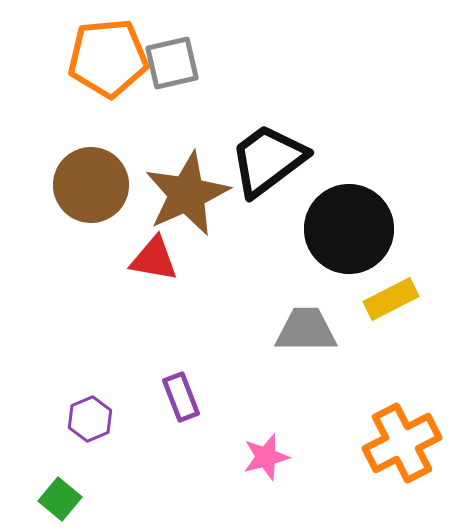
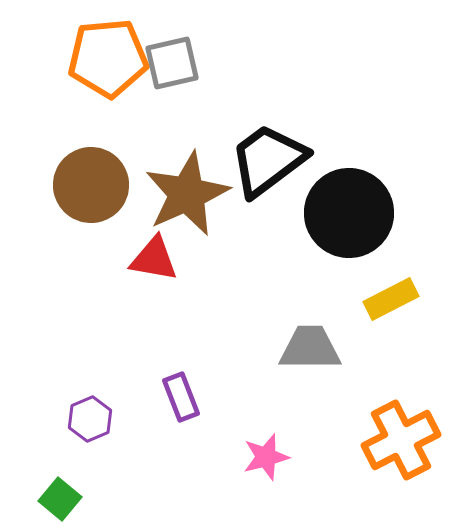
black circle: moved 16 px up
gray trapezoid: moved 4 px right, 18 px down
orange cross: moved 1 px left, 3 px up
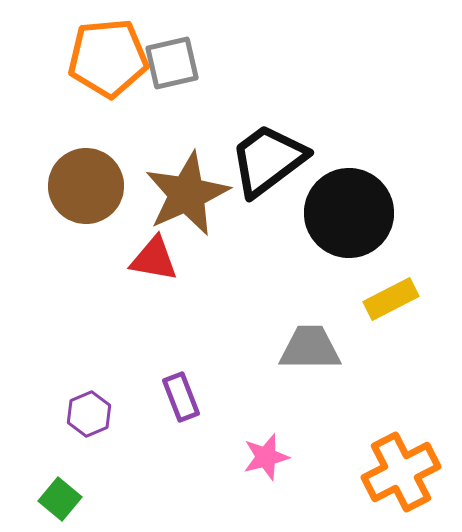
brown circle: moved 5 px left, 1 px down
purple hexagon: moved 1 px left, 5 px up
orange cross: moved 32 px down
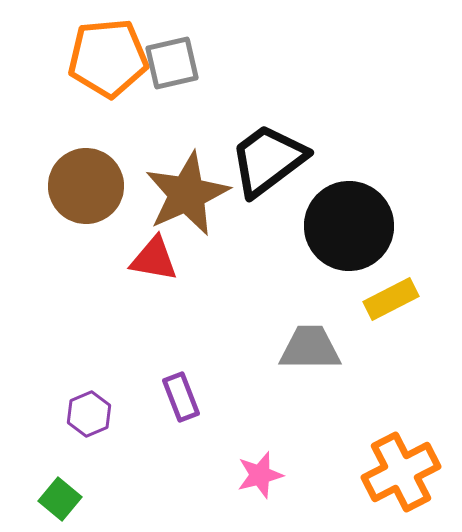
black circle: moved 13 px down
pink star: moved 6 px left, 18 px down
